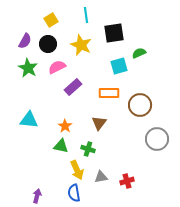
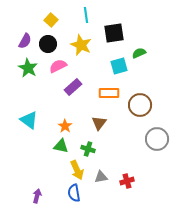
yellow square: rotated 16 degrees counterclockwise
pink semicircle: moved 1 px right, 1 px up
cyan triangle: rotated 30 degrees clockwise
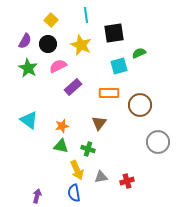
orange star: moved 3 px left; rotated 24 degrees clockwise
gray circle: moved 1 px right, 3 px down
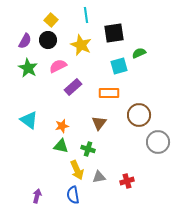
black circle: moved 4 px up
brown circle: moved 1 px left, 10 px down
gray triangle: moved 2 px left
blue semicircle: moved 1 px left, 2 px down
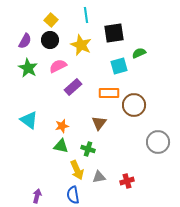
black circle: moved 2 px right
brown circle: moved 5 px left, 10 px up
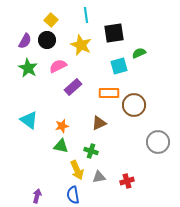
black circle: moved 3 px left
brown triangle: rotated 28 degrees clockwise
green cross: moved 3 px right, 2 px down
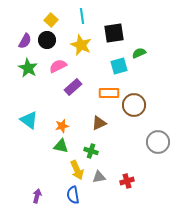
cyan line: moved 4 px left, 1 px down
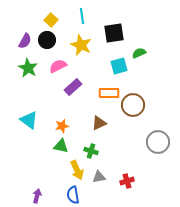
brown circle: moved 1 px left
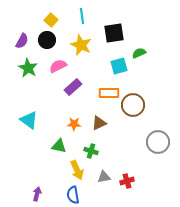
purple semicircle: moved 3 px left
orange star: moved 12 px right, 2 px up; rotated 16 degrees clockwise
green triangle: moved 2 px left
gray triangle: moved 5 px right
purple arrow: moved 2 px up
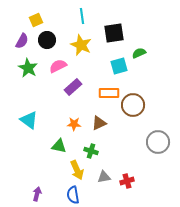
yellow square: moved 15 px left; rotated 24 degrees clockwise
